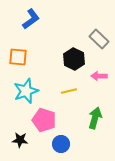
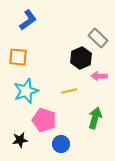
blue L-shape: moved 3 px left, 1 px down
gray rectangle: moved 1 px left, 1 px up
black hexagon: moved 7 px right, 1 px up; rotated 10 degrees clockwise
black star: rotated 14 degrees counterclockwise
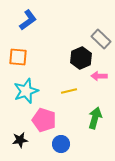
gray rectangle: moved 3 px right, 1 px down
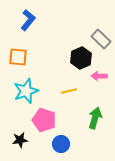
blue L-shape: rotated 15 degrees counterclockwise
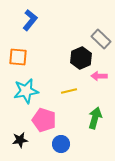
blue L-shape: moved 2 px right
cyan star: rotated 10 degrees clockwise
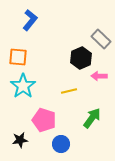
cyan star: moved 3 px left, 5 px up; rotated 25 degrees counterclockwise
green arrow: moved 3 px left; rotated 20 degrees clockwise
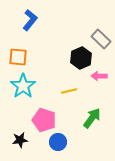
blue circle: moved 3 px left, 2 px up
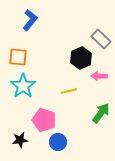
green arrow: moved 9 px right, 5 px up
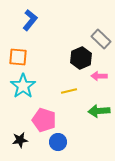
green arrow: moved 2 px left, 2 px up; rotated 130 degrees counterclockwise
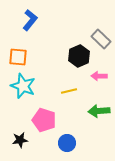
black hexagon: moved 2 px left, 2 px up
cyan star: rotated 15 degrees counterclockwise
blue circle: moved 9 px right, 1 px down
